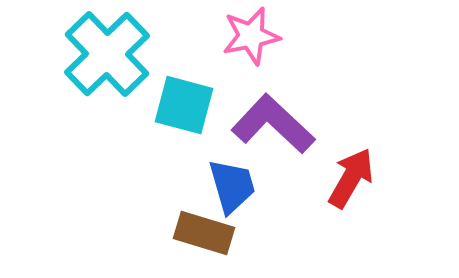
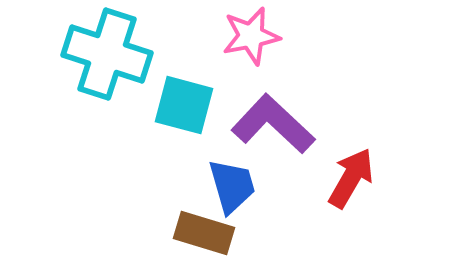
cyan cross: rotated 28 degrees counterclockwise
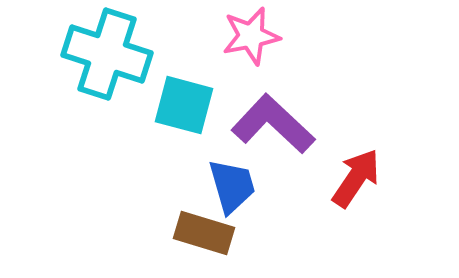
red arrow: moved 5 px right; rotated 4 degrees clockwise
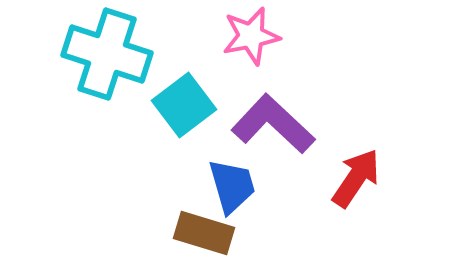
cyan square: rotated 38 degrees clockwise
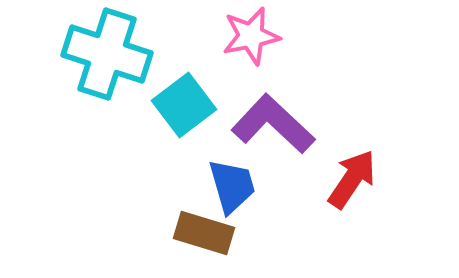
red arrow: moved 4 px left, 1 px down
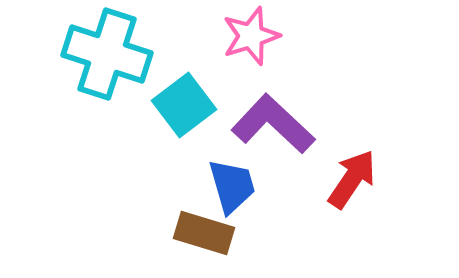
pink star: rotated 6 degrees counterclockwise
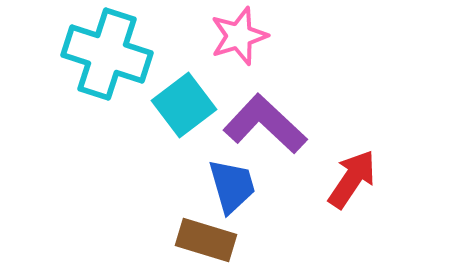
pink star: moved 12 px left
purple L-shape: moved 8 px left
brown rectangle: moved 2 px right, 7 px down
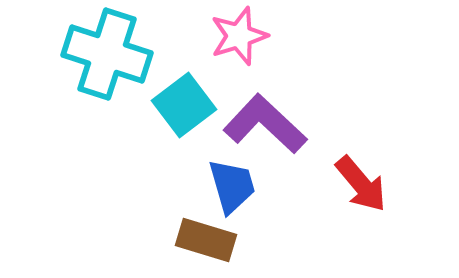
red arrow: moved 9 px right, 5 px down; rotated 106 degrees clockwise
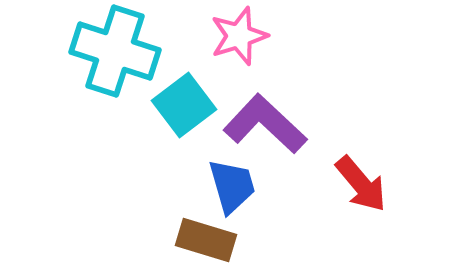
cyan cross: moved 8 px right, 3 px up
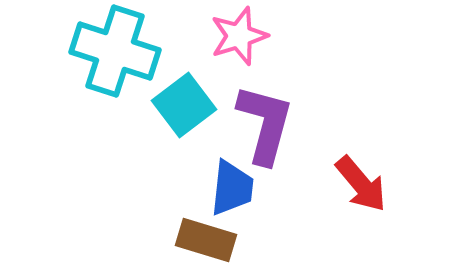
purple L-shape: rotated 62 degrees clockwise
blue trapezoid: moved 2 px down; rotated 22 degrees clockwise
